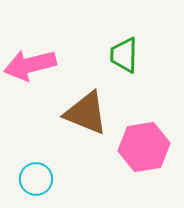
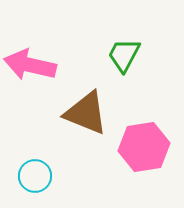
green trapezoid: rotated 27 degrees clockwise
pink arrow: rotated 27 degrees clockwise
cyan circle: moved 1 px left, 3 px up
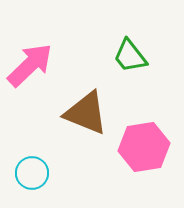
green trapezoid: moved 6 px right, 1 px down; rotated 66 degrees counterclockwise
pink arrow: rotated 123 degrees clockwise
cyan circle: moved 3 px left, 3 px up
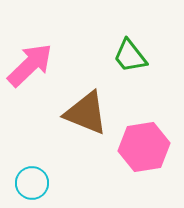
cyan circle: moved 10 px down
